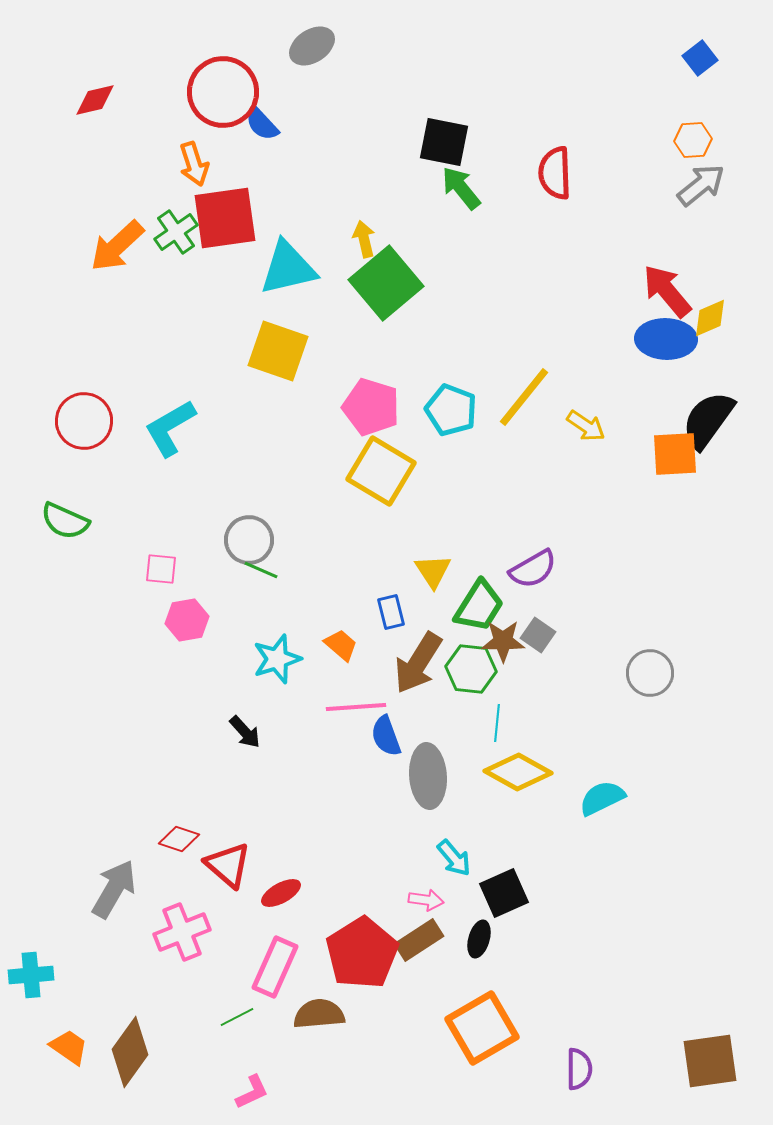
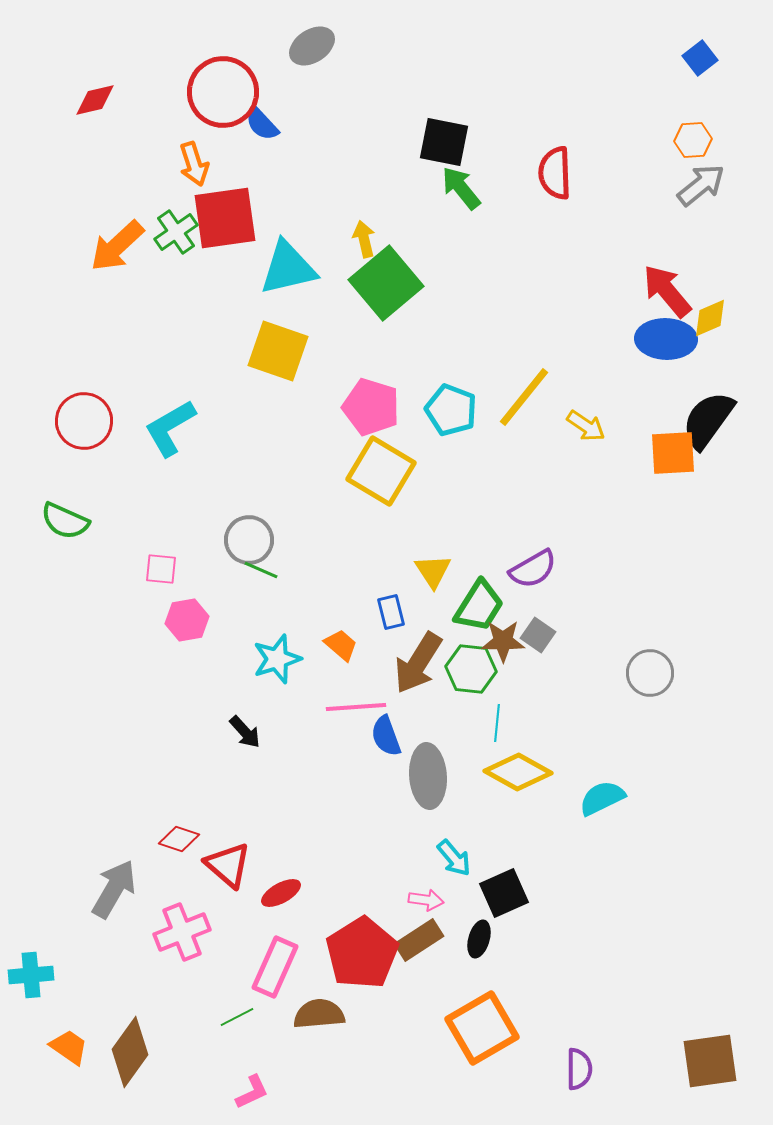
orange square at (675, 454): moved 2 px left, 1 px up
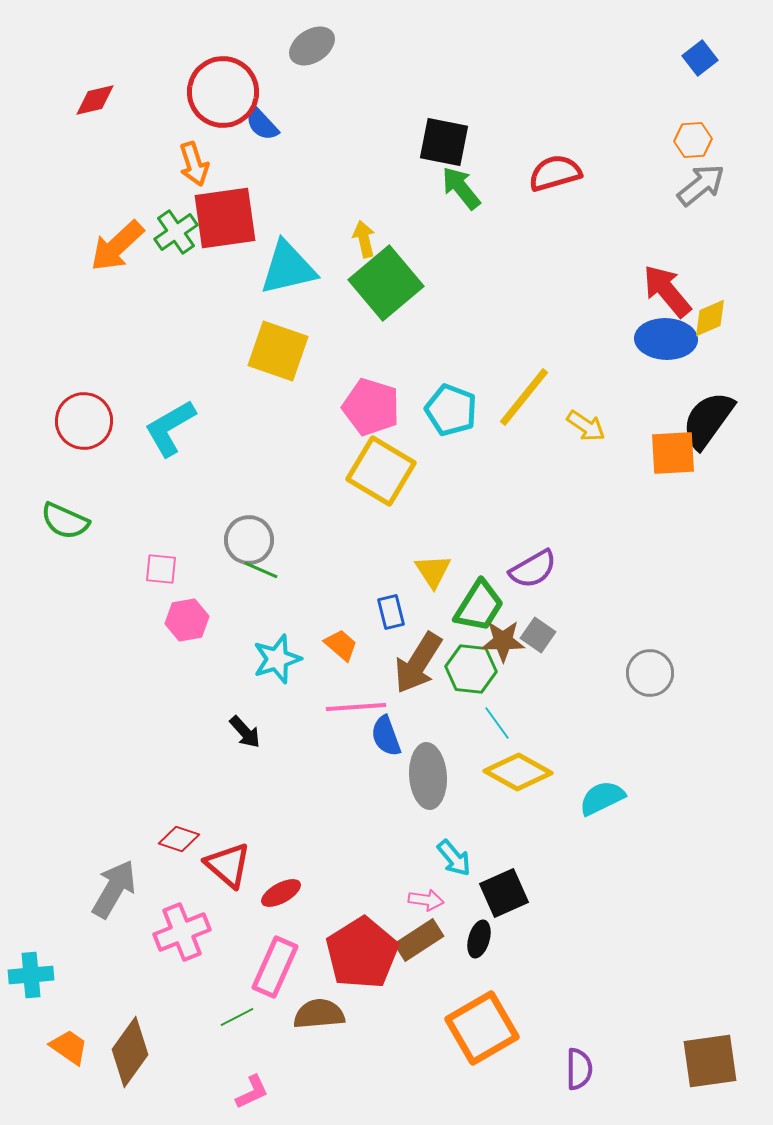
red semicircle at (555, 173): rotated 76 degrees clockwise
cyan line at (497, 723): rotated 42 degrees counterclockwise
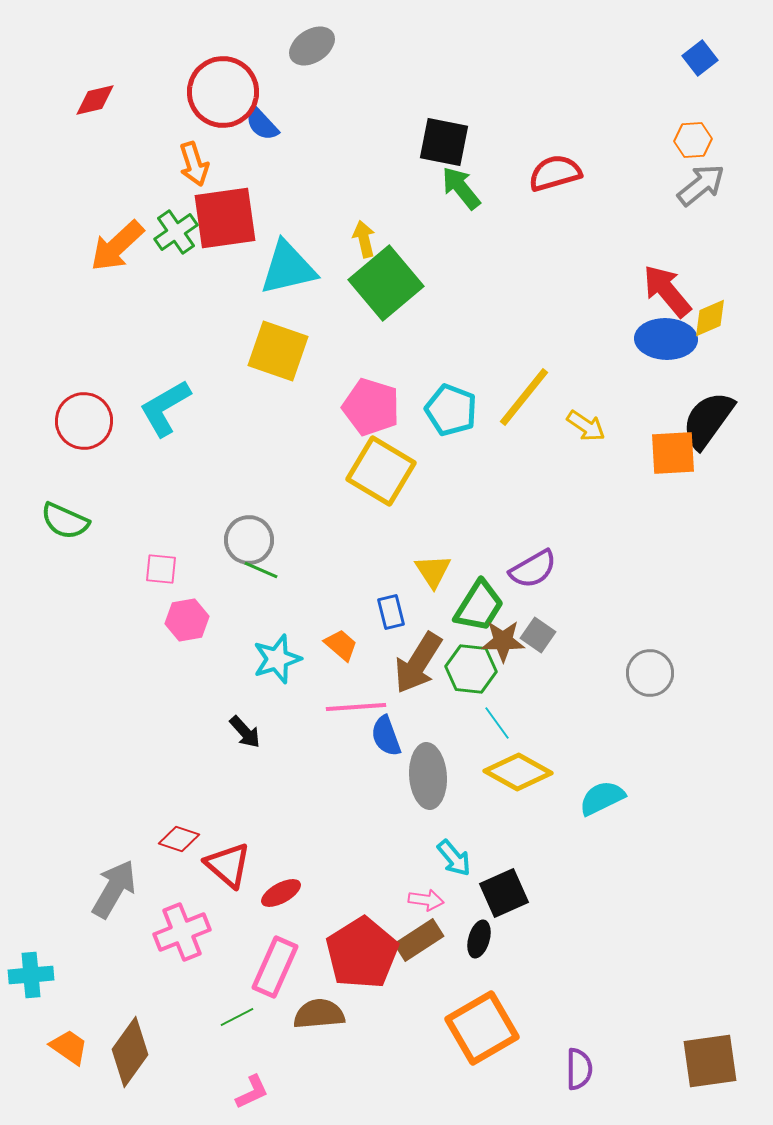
cyan L-shape at (170, 428): moved 5 px left, 20 px up
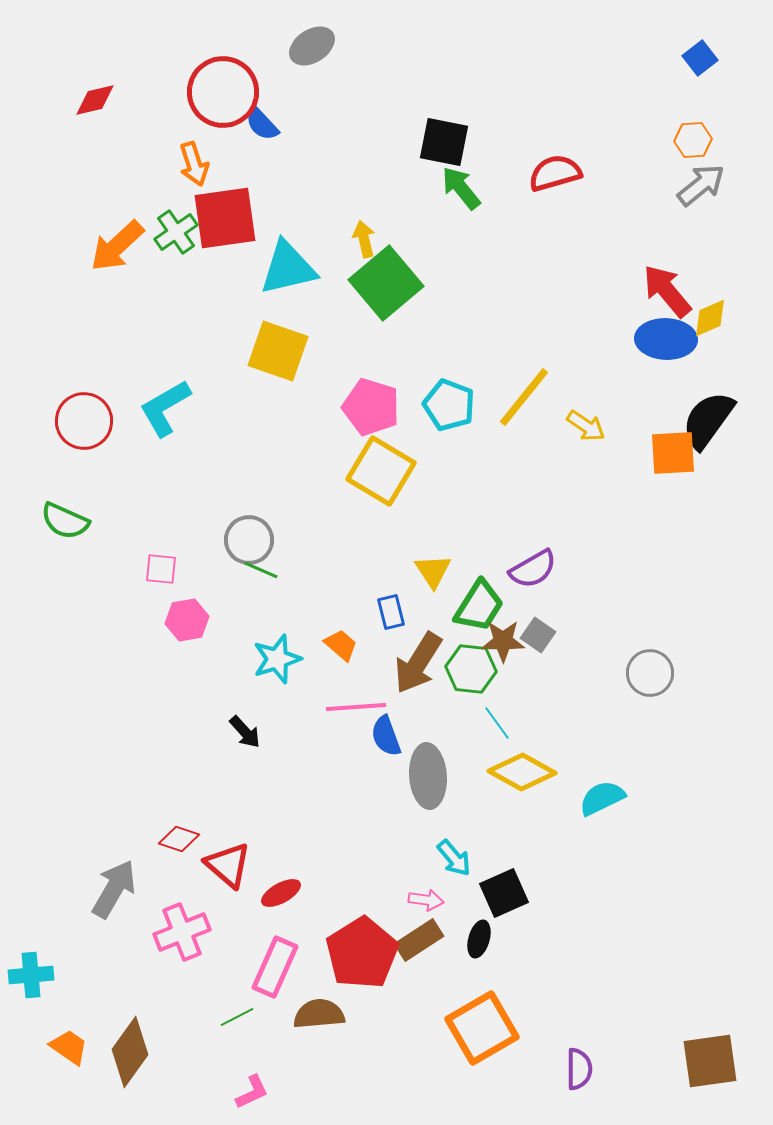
cyan pentagon at (451, 410): moved 2 px left, 5 px up
yellow diamond at (518, 772): moved 4 px right
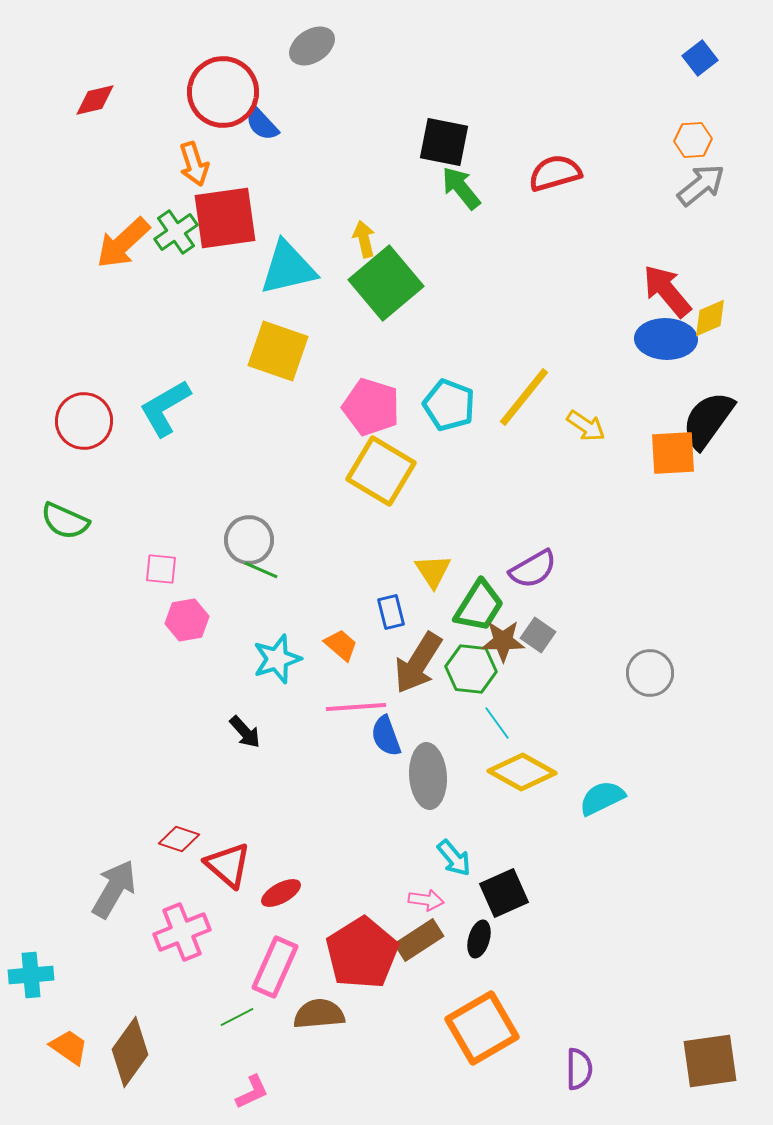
orange arrow at (117, 246): moved 6 px right, 3 px up
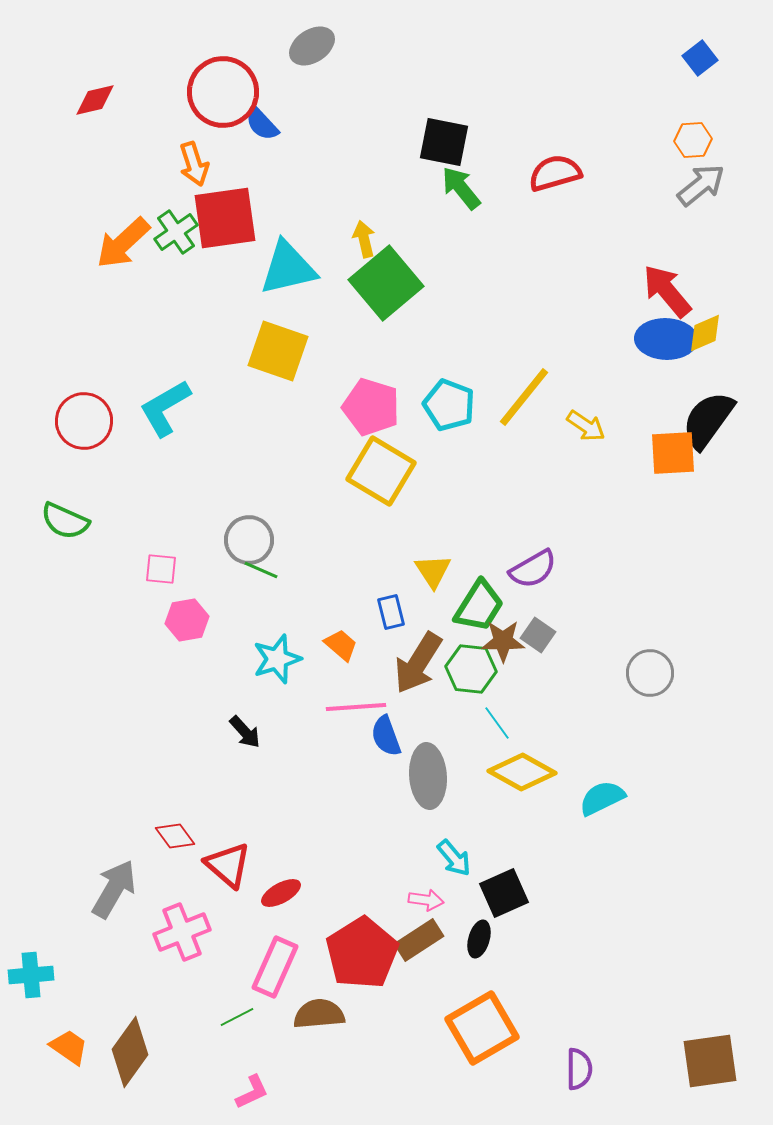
yellow diamond at (710, 318): moved 5 px left, 15 px down
red diamond at (179, 839): moved 4 px left, 3 px up; rotated 36 degrees clockwise
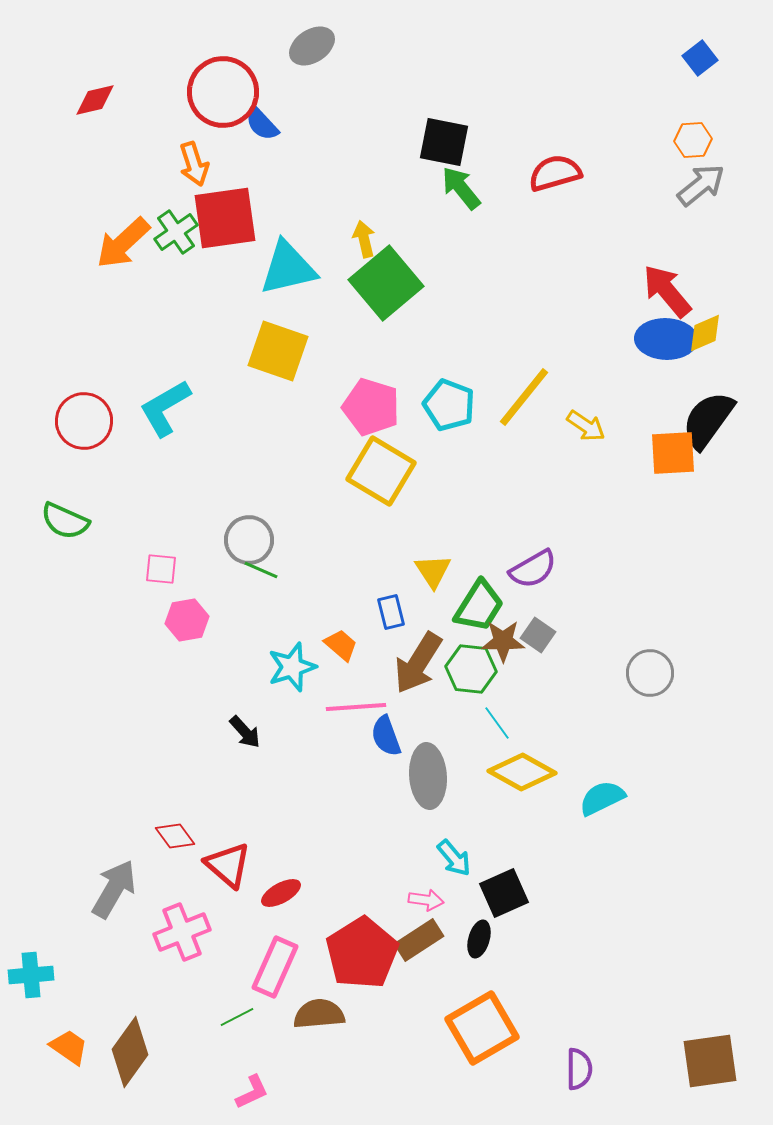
cyan star at (277, 659): moved 15 px right, 8 px down
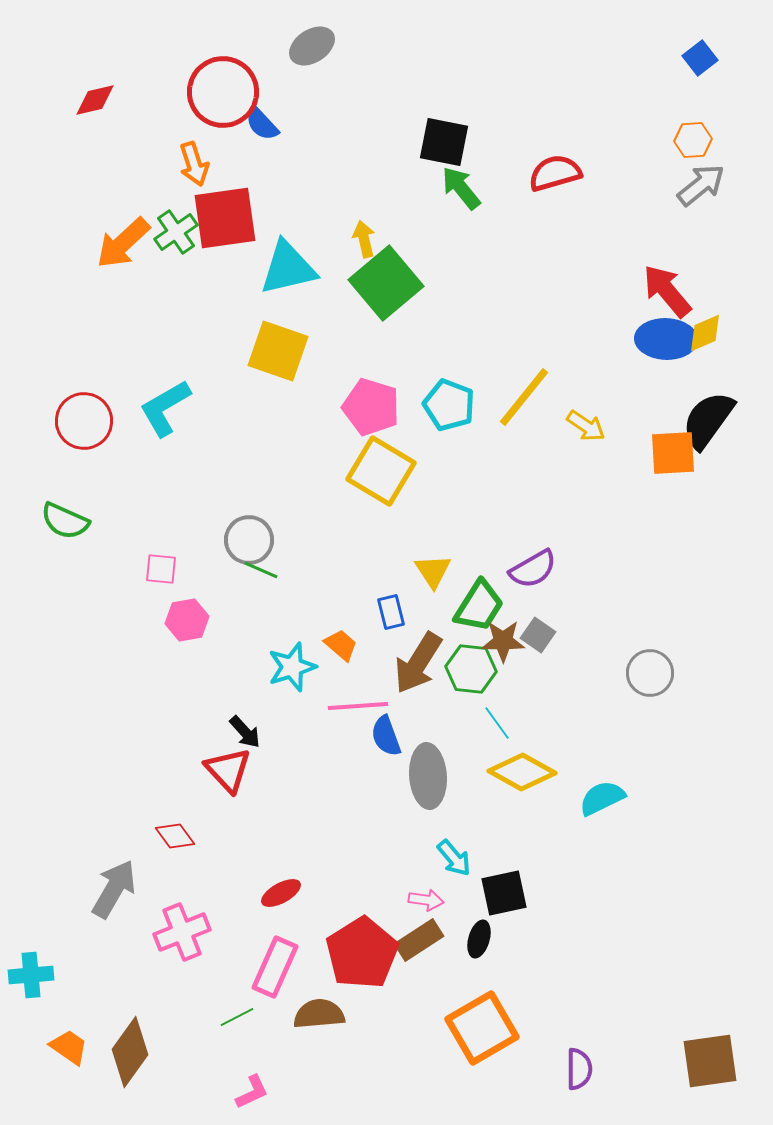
pink line at (356, 707): moved 2 px right, 1 px up
red triangle at (228, 865): moved 95 px up; rotated 6 degrees clockwise
black square at (504, 893): rotated 12 degrees clockwise
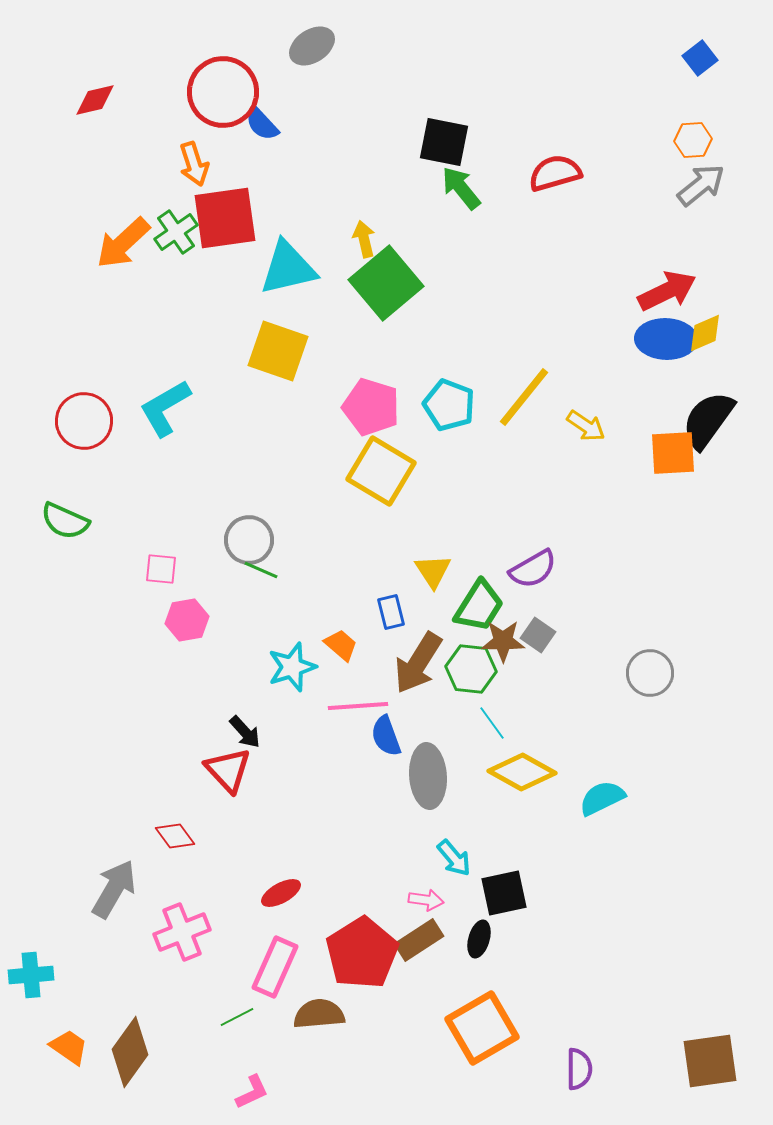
red arrow at (667, 291): rotated 104 degrees clockwise
cyan line at (497, 723): moved 5 px left
